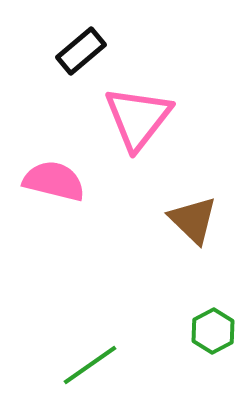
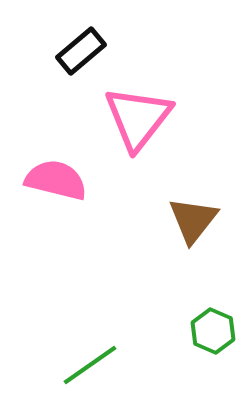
pink semicircle: moved 2 px right, 1 px up
brown triangle: rotated 24 degrees clockwise
green hexagon: rotated 9 degrees counterclockwise
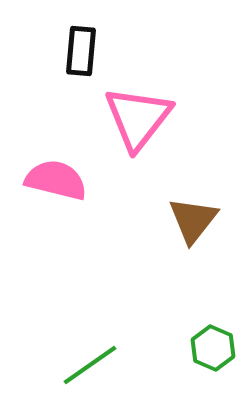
black rectangle: rotated 45 degrees counterclockwise
green hexagon: moved 17 px down
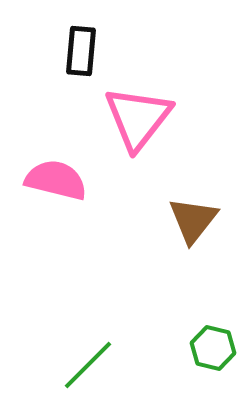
green hexagon: rotated 9 degrees counterclockwise
green line: moved 2 px left; rotated 10 degrees counterclockwise
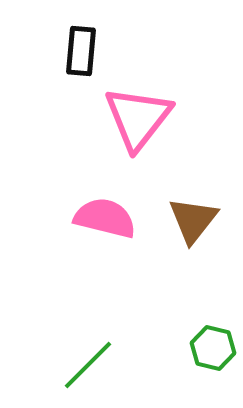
pink semicircle: moved 49 px right, 38 px down
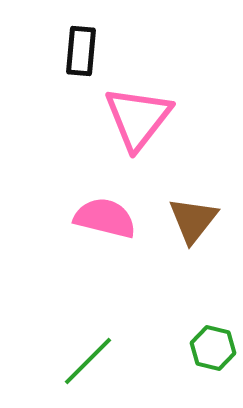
green line: moved 4 px up
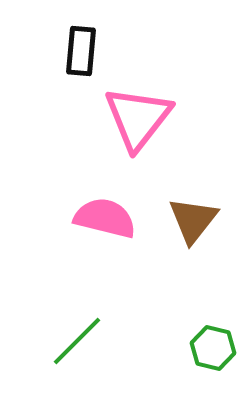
green line: moved 11 px left, 20 px up
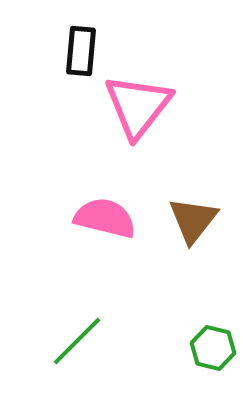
pink triangle: moved 12 px up
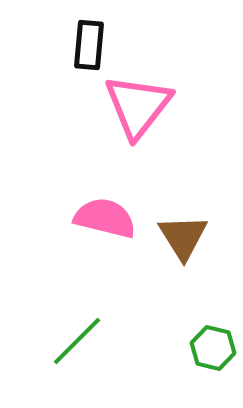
black rectangle: moved 8 px right, 6 px up
brown triangle: moved 10 px left, 17 px down; rotated 10 degrees counterclockwise
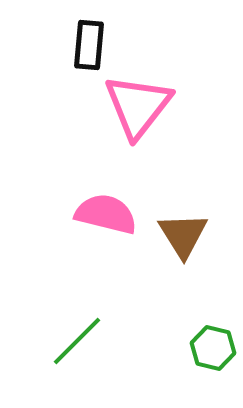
pink semicircle: moved 1 px right, 4 px up
brown triangle: moved 2 px up
